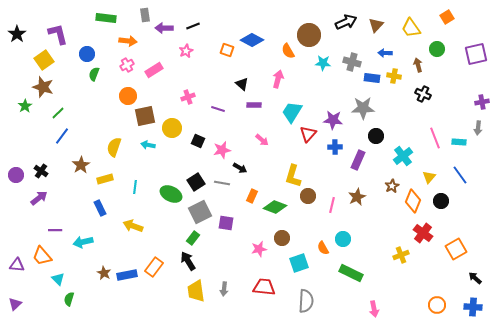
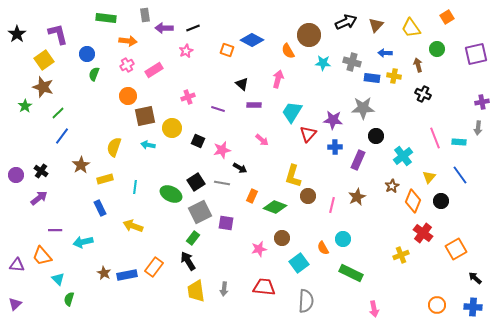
black line at (193, 26): moved 2 px down
cyan square at (299, 263): rotated 18 degrees counterclockwise
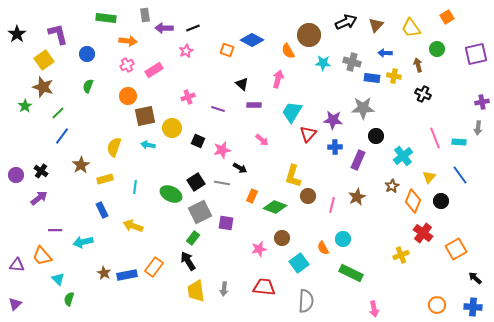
green semicircle at (94, 74): moved 6 px left, 12 px down
blue rectangle at (100, 208): moved 2 px right, 2 px down
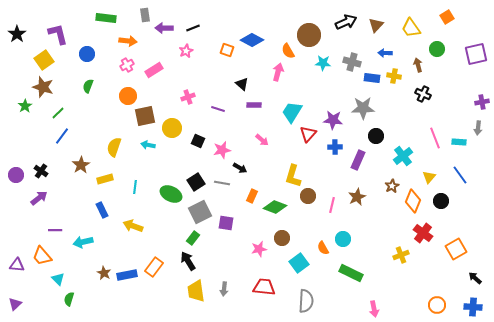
pink arrow at (278, 79): moved 7 px up
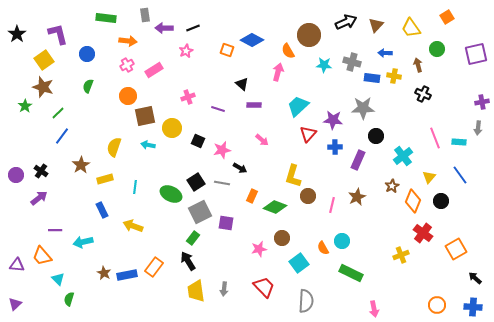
cyan star at (323, 63): moved 1 px right, 2 px down
cyan trapezoid at (292, 112): moved 6 px right, 6 px up; rotated 15 degrees clockwise
cyan circle at (343, 239): moved 1 px left, 2 px down
red trapezoid at (264, 287): rotated 40 degrees clockwise
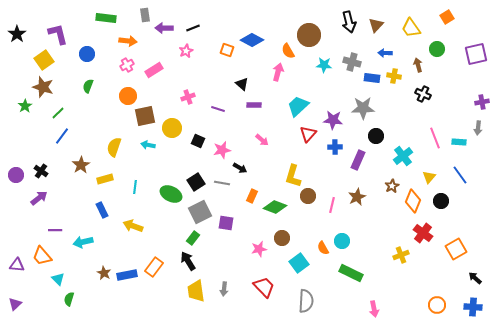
black arrow at (346, 22): moved 3 px right; rotated 100 degrees clockwise
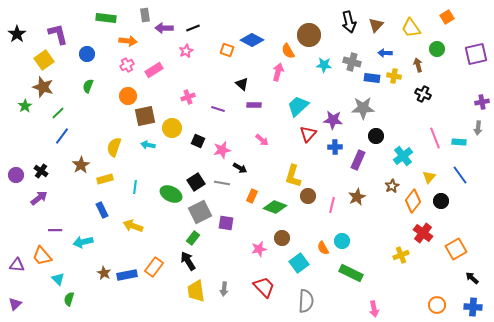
orange diamond at (413, 201): rotated 15 degrees clockwise
black arrow at (475, 278): moved 3 px left
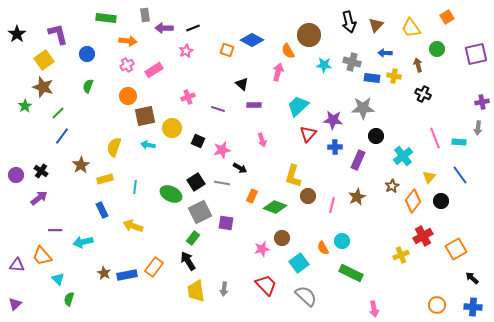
pink arrow at (262, 140): rotated 32 degrees clockwise
red cross at (423, 233): moved 3 px down; rotated 24 degrees clockwise
pink star at (259, 249): moved 3 px right
red trapezoid at (264, 287): moved 2 px right, 2 px up
gray semicircle at (306, 301): moved 5 px up; rotated 50 degrees counterclockwise
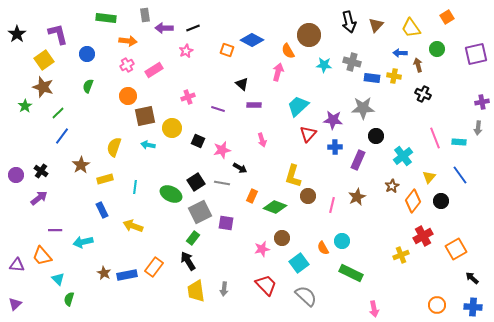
blue arrow at (385, 53): moved 15 px right
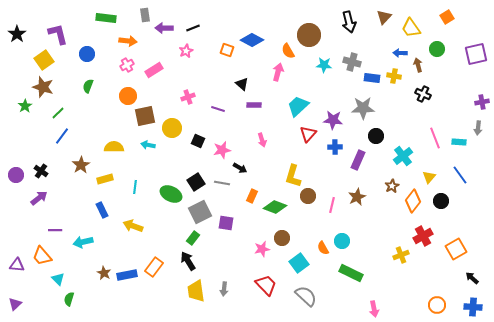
brown triangle at (376, 25): moved 8 px right, 8 px up
yellow semicircle at (114, 147): rotated 72 degrees clockwise
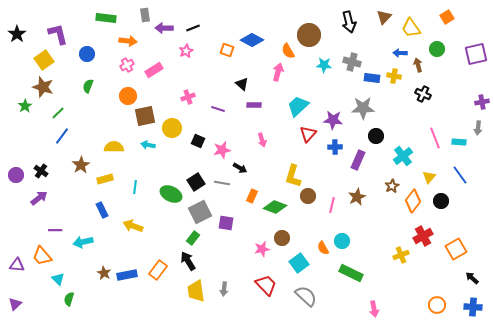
orange rectangle at (154, 267): moved 4 px right, 3 px down
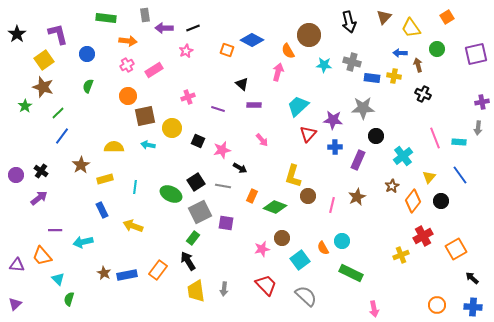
pink arrow at (262, 140): rotated 24 degrees counterclockwise
gray line at (222, 183): moved 1 px right, 3 px down
cyan square at (299, 263): moved 1 px right, 3 px up
